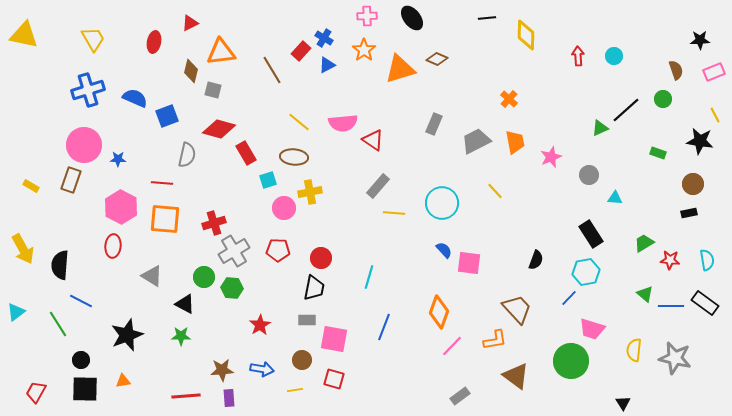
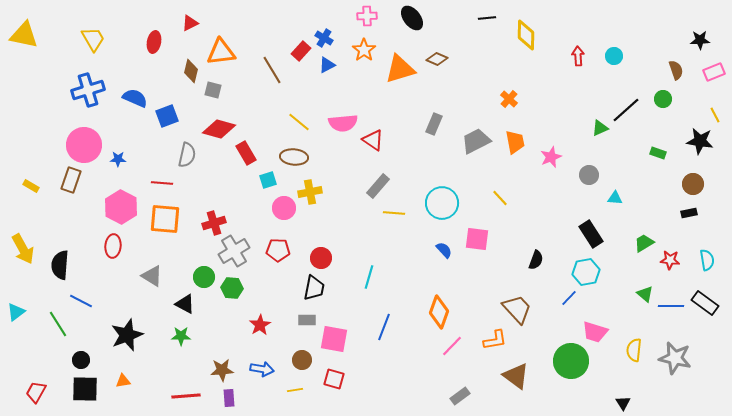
yellow line at (495, 191): moved 5 px right, 7 px down
pink square at (469, 263): moved 8 px right, 24 px up
pink trapezoid at (592, 329): moved 3 px right, 3 px down
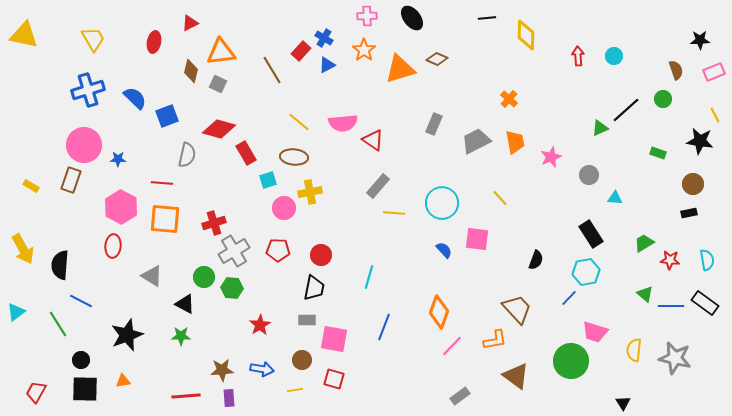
gray square at (213, 90): moved 5 px right, 6 px up; rotated 12 degrees clockwise
blue semicircle at (135, 98): rotated 20 degrees clockwise
red circle at (321, 258): moved 3 px up
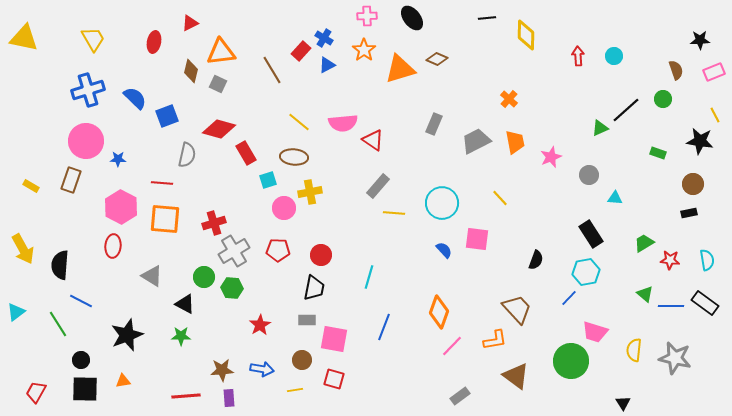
yellow triangle at (24, 35): moved 3 px down
pink circle at (84, 145): moved 2 px right, 4 px up
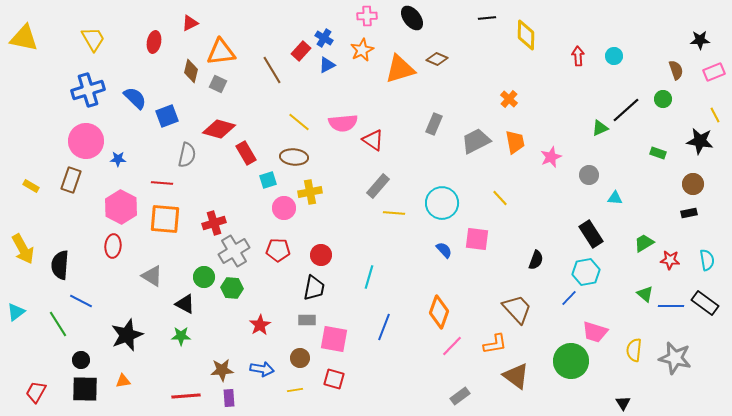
orange star at (364, 50): moved 2 px left; rotated 10 degrees clockwise
orange L-shape at (495, 340): moved 4 px down
brown circle at (302, 360): moved 2 px left, 2 px up
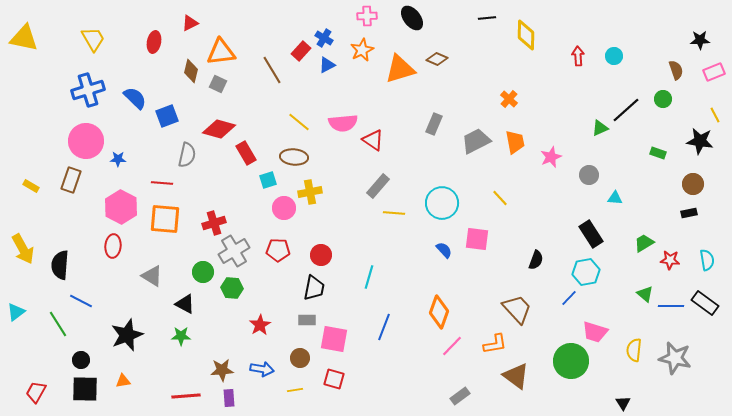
green circle at (204, 277): moved 1 px left, 5 px up
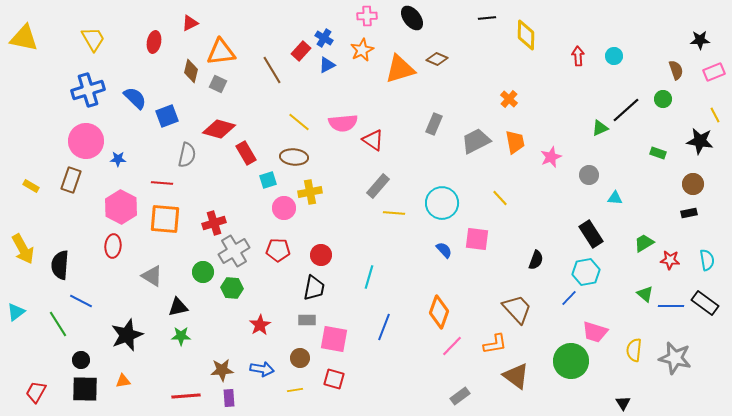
black triangle at (185, 304): moved 7 px left, 3 px down; rotated 40 degrees counterclockwise
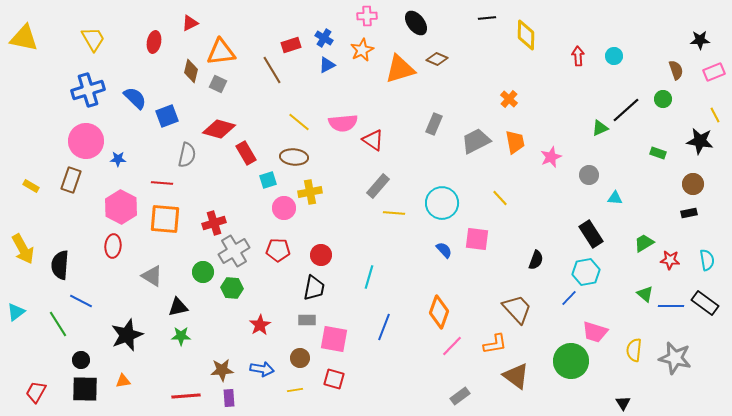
black ellipse at (412, 18): moved 4 px right, 5 px down
red rectangle at (301, 51): moved 10 px left, 6 px up; rotated 30 degrees clockwise
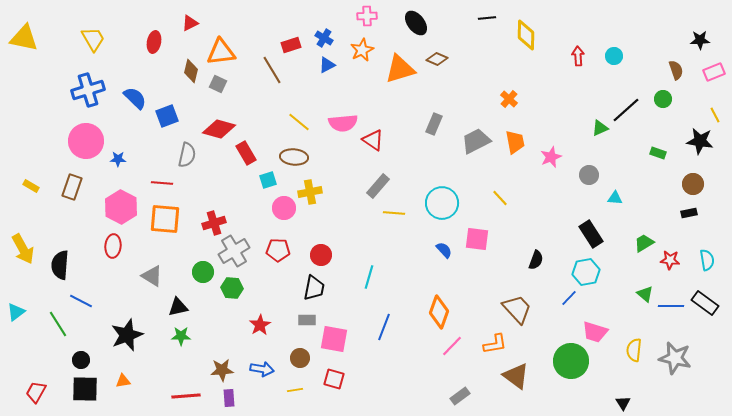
brown rectangle at (71, 180): moved 1 px right, 7 px down
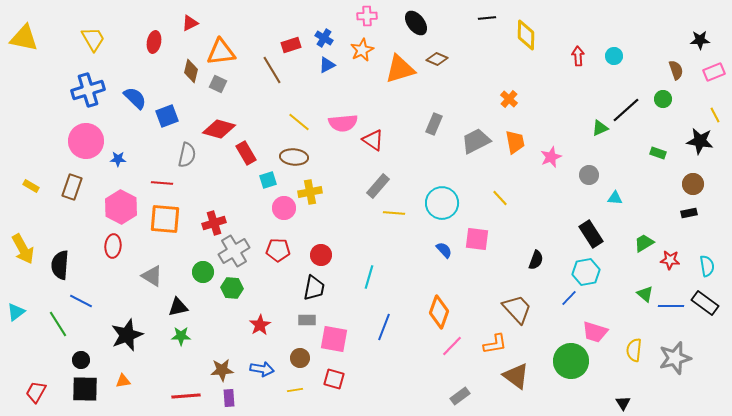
cyan semicircle at (707, 260): moved 6 px down
gray star at (675, 358): rotated 28 degrees counterclockwise
